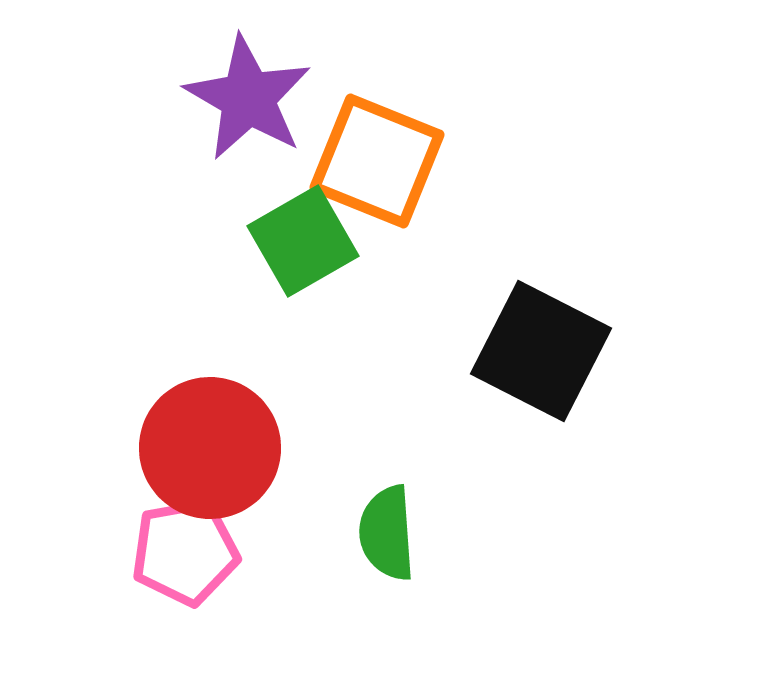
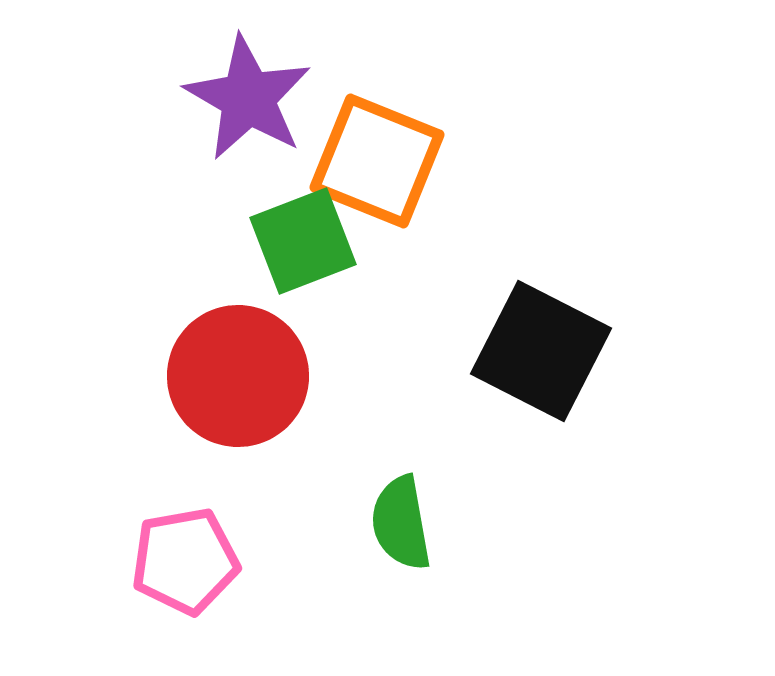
green square: rotated 9 degrees clockwise
red circle: moved 28 px right, 72 px up
green semicircle: moved 14 px right, 10 px up; rotated 6 degrees counterclockwise
pink pentagon: moved 9 px down
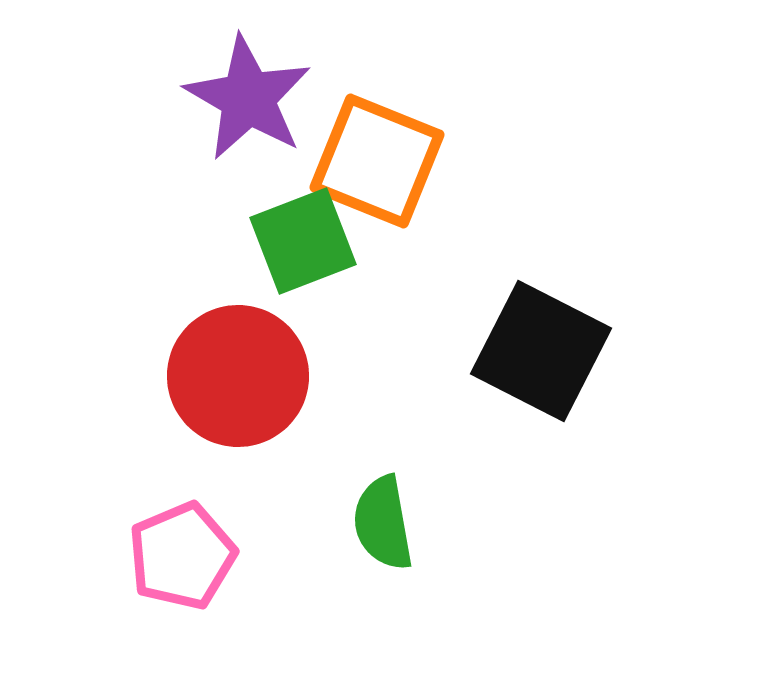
green semicircle: moved 18 px left
pink pentagon: moved 3 px left, 5 px up; rotated 13 degrees counterclockwise
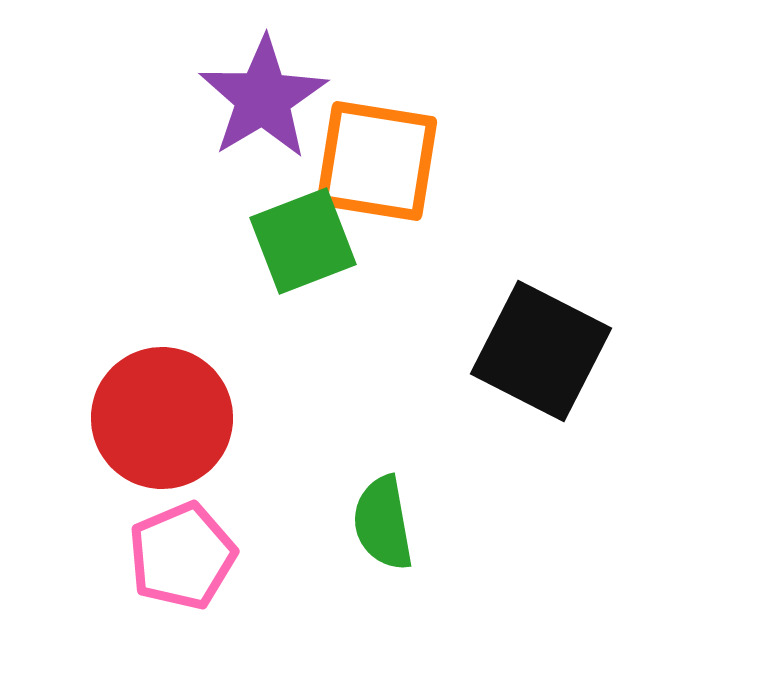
purple star: moved 15 px right; rotated 11 degrees clockwise
orange square: rotated 13 degrees counterclockwise
red circle: moved 76 px left, 42 px down
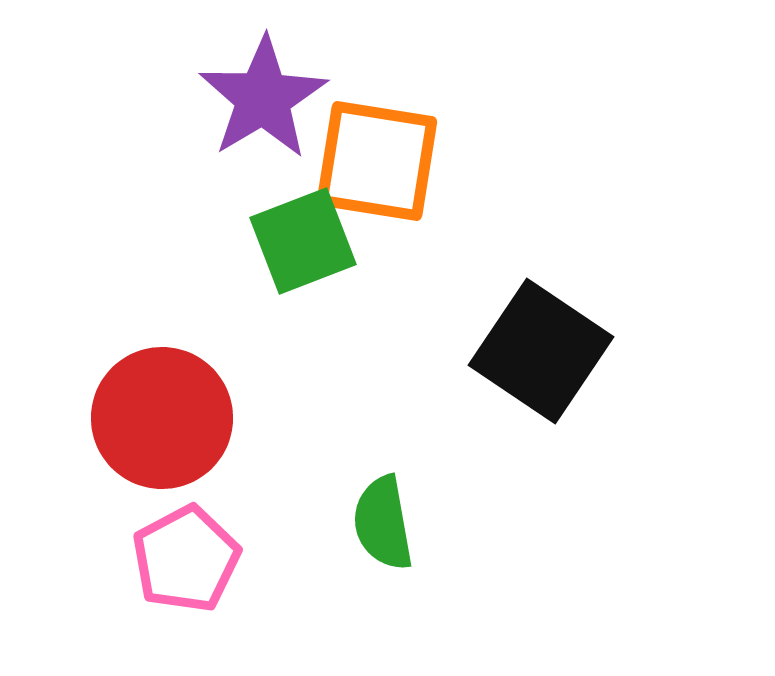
black square: rotated 7 degrees clockwise
pink pentagon: moved 4 px right, 3 px down; rotated 5 degrees counterclockwise
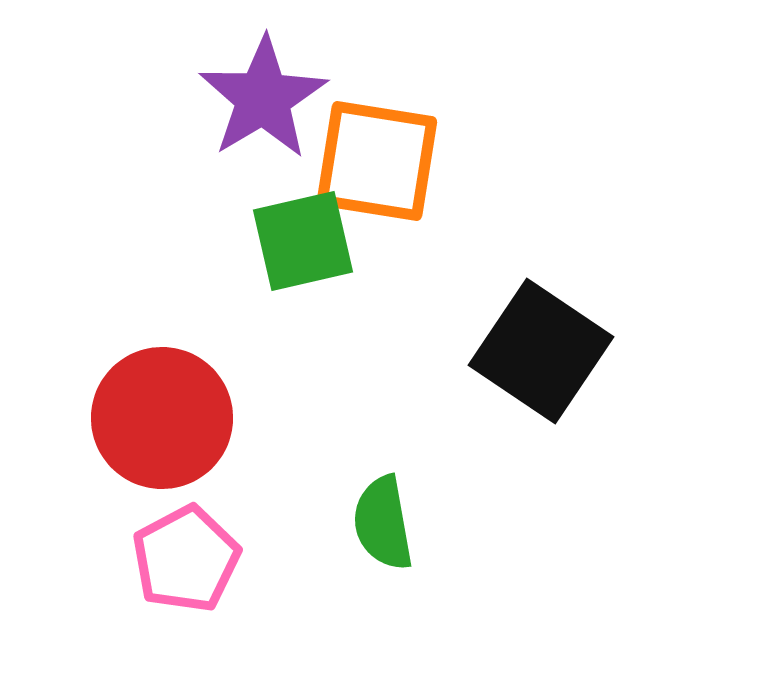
green square: rotated 8 degrees clockwise
